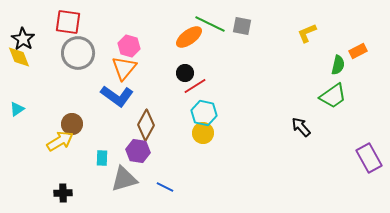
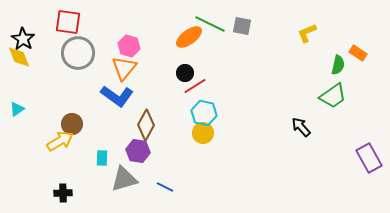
orange rectangle: moved 2 px down; rotated 60 degrees clockwise
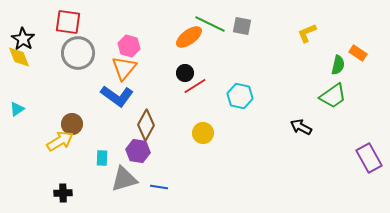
cyan hexagon: moved 36 px right, 17 px up
black arrow: rotated 20 degrees counterclockwise
blue line: moved 6 px left; rotated 18 degrees counterclockwise
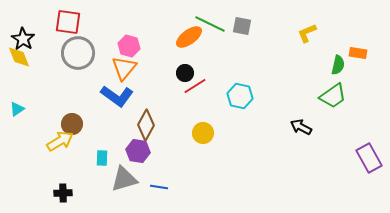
orange rectangle: rotated 24 degrees counterclockwise
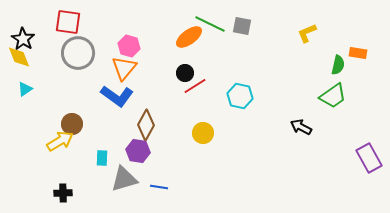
cyan triangle: moved 8 px right, 20 px up
